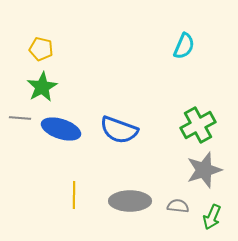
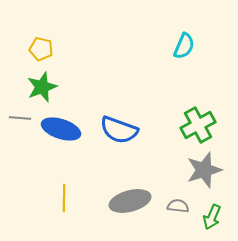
green star: rotated 8 degrees clockwise
yellow line: moved 10 px left, 3 px down
gray ellipse: rotated 15 degrees counterclockwise
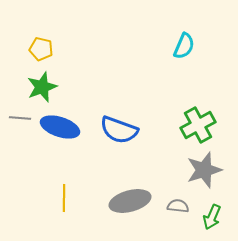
blue ellipse: moved 1 px left, 2 px up
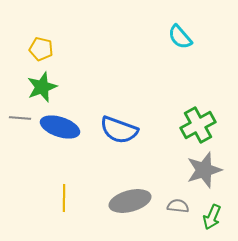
cyan semicircle: moved 4 px left, 9 px up; rotated 116 degrees clockwise
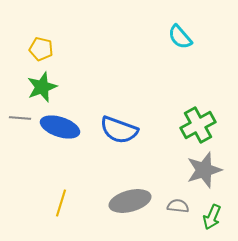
yellow line: moved 3 px left, 5 px down; rotated 16 degrees clockwise
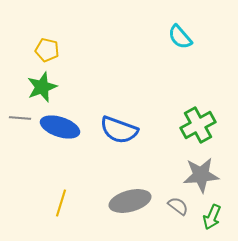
yellow pentagon: moved 6 px right, 1 px down
gray star: moved 3 px left, 5 px down; rotated 12 degrees clockwise
gray semicircle: rotated 30 degrees clockwise
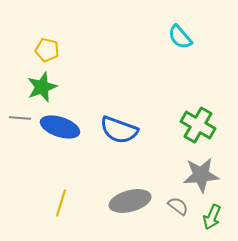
green cross: rotated 32 degrees counterclockwise
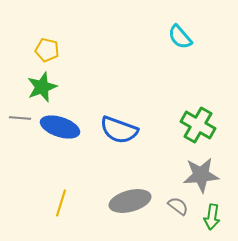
green arrow: rotated 15 degrees counterclockwise
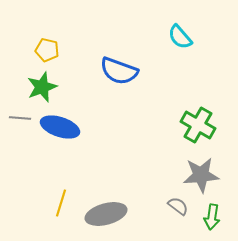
blue semicircle: moved 59 px up
gray ellipse: moved 24 px left, 13 px down
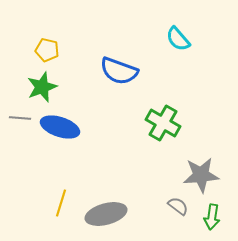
cyan semicircle: moved 2 px left, 2 px down
green cross: moved 35 px left, 2 px up
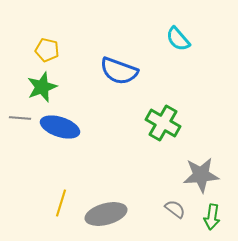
gray semicircle: moved 3 px left, 3 px down
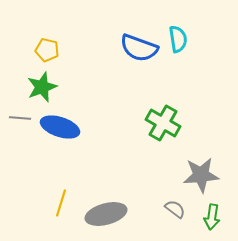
cyan semicircle: rotated 148 degrees counterclockwise
blue semicircle: moved 20 px right, 23 px up
